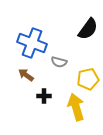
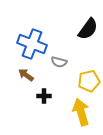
blue cross: moved 1 px down
yellow pentagon: moved 1 px right, 2 px down
yellow arrow: moved 5 px right, 5 px down
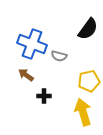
gray semicircle: moved 6 px up
yellow arrow: moved 2 px right
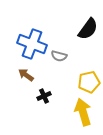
yellow pentagon: moved 1 px down
black cross: rotated 24 degrees counterclockwise
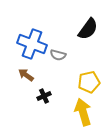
gray semicircle: moved 1 px left, 1 px up
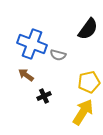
yellow arrow: rotated 48 degrees clockwise
